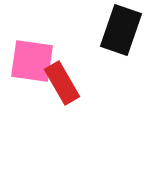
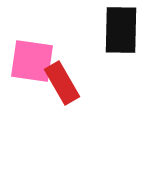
black rectangle: rotated 18 degrees counterclockwise
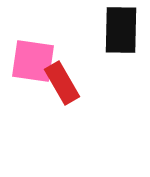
pink square: moved 1 px right
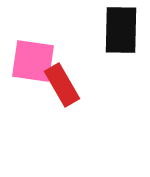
red rectangle: moved 2 px down
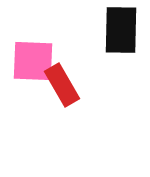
pink square: rotated 6 degrees counterclockwise
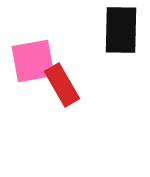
pink square: rotated 12 degrees counterclockwise
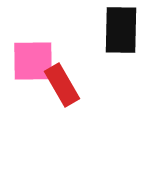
pink square: rotated 9 degrees clockwise
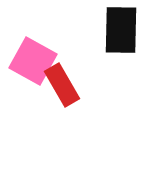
pink square: rotated 30 degrees clockwise
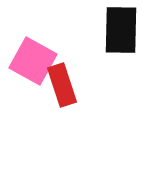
red rectangle: rotated 12 degrees clockwise
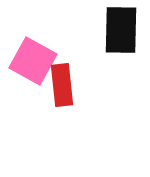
red rectangle: rotated 12 degrees clockwise
